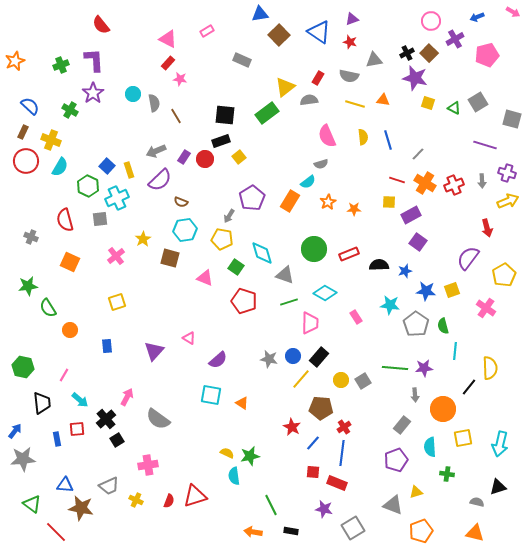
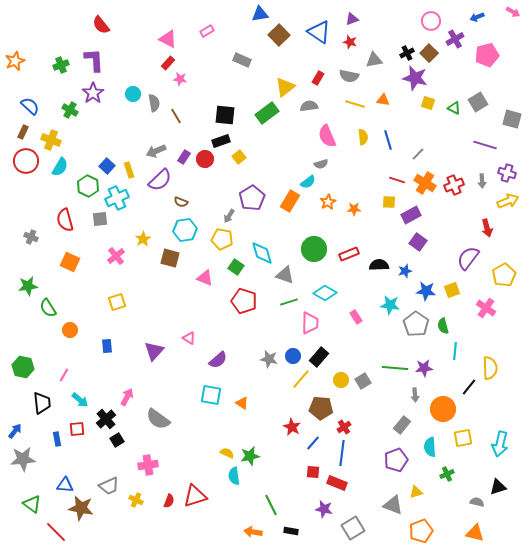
gray semicircle at (309, 100): moved 6 px down
green cross at (447, 474): rotated 32 degrees counterclockwise
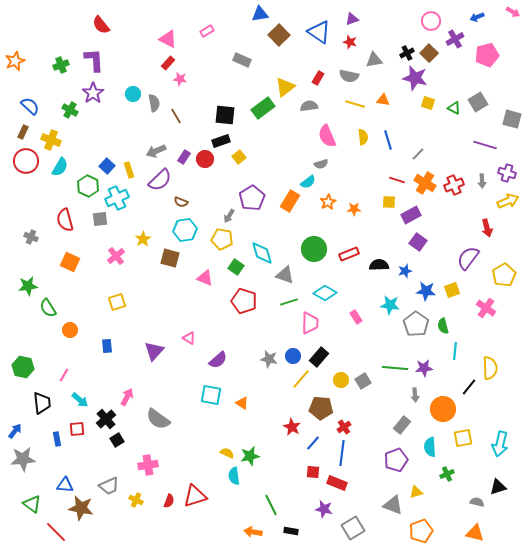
green rectangle at (267, 113): moved 4 px left, 5 px up
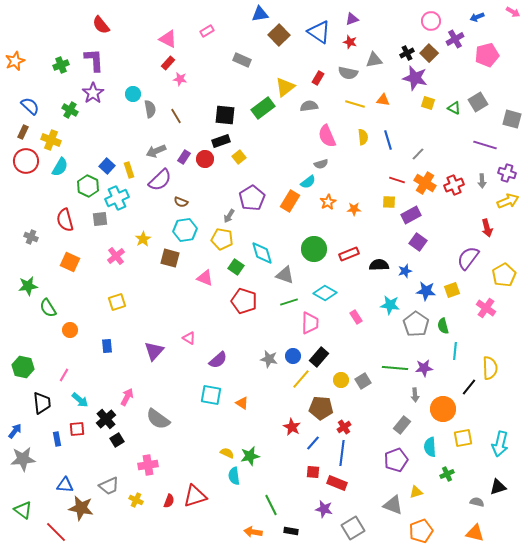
gray semicircle at (349, 76): moved 1 px left, 3 px up
gray semicircle at (154, 103): moved 4 px left, 6 px down
green triangle at (32, 504): moved 9 px left, 6 px down
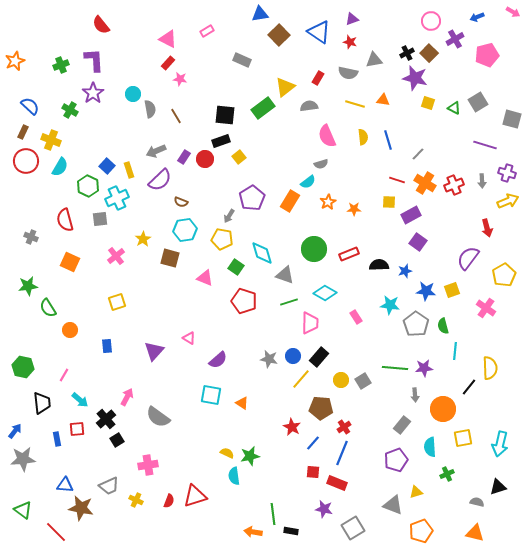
gray semicircle at (158, 419): moved 2 px up
blue line at (342, 453): rotated 15 degrees clockwise
green line at (271, 505): moved 2 px right, 9 px down; rotated 20 degrees clockwise
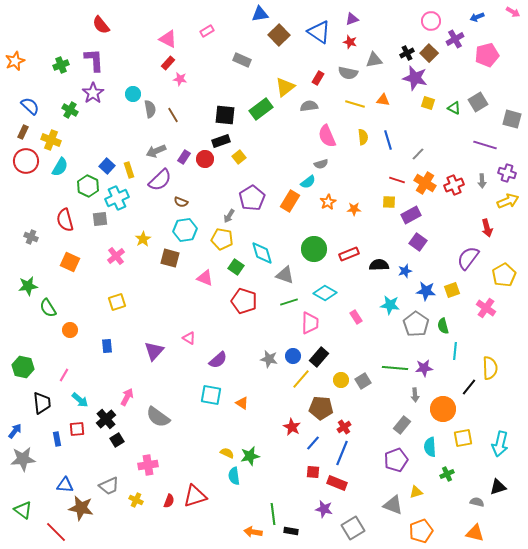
green rectangle at (263, 108): moved 2 px left, 1 px down
brown line at (176, 116): moved 3 px left, 1 px up
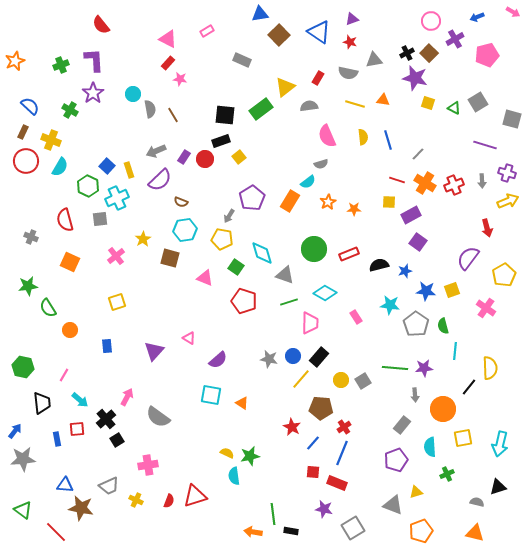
black semicircle at (379, 265): rotated 12 degrees counterclockwise
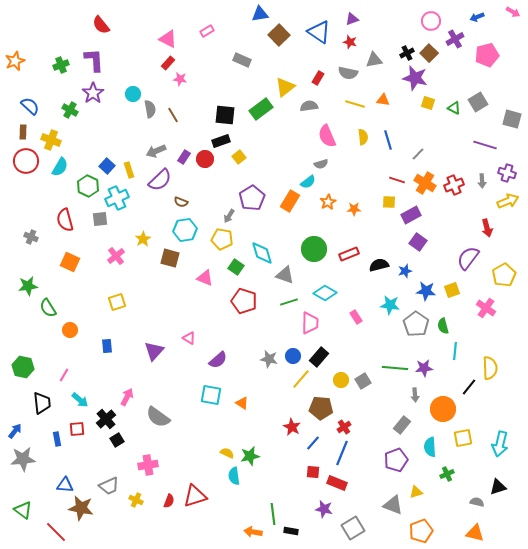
brown rectangle at (23, 132): rotated 24 degrees counterclockwise
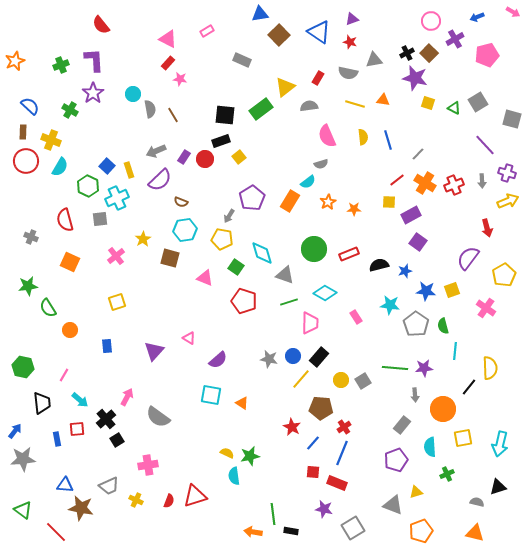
purple line at (485, 145): rotated 30 degrees clockwise
red line at (397, 180): rotated 56 degrees counterclockwise
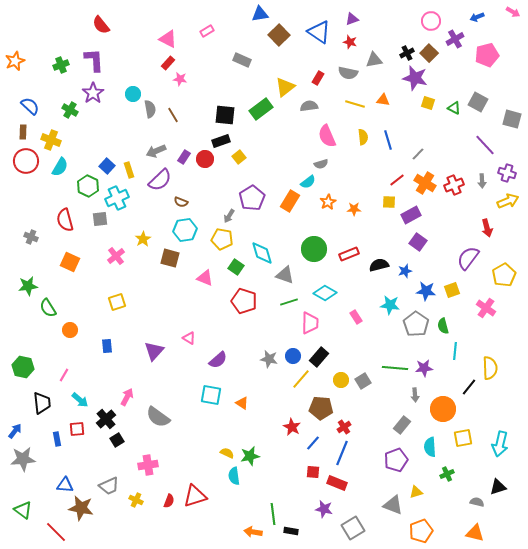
gray square at (478, 102): rotated 30 degrees counterclockwise
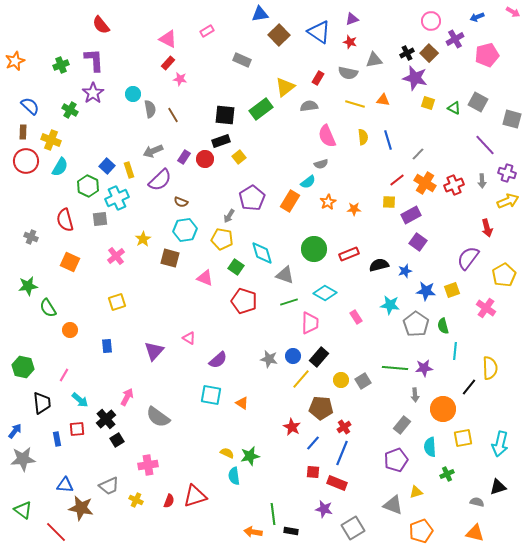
gray arrow at (156, 151): moved 3 px left
